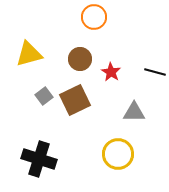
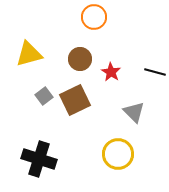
gray triangle: rotated 45 degrees clockwise
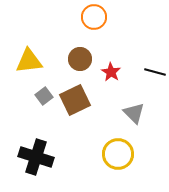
yellow triangle: moved 7 px down; rotated 8 degrees clockwise
gray triangle: moved 1 px down
black cross: moved 3 px left, 2 px up
